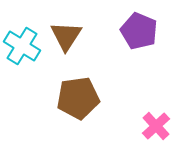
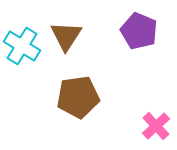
brown pentagon: moved 1 px up
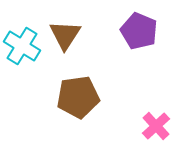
brown triangle: moved 1 px left, 1 px up
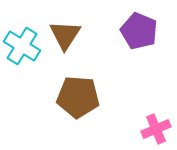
brown pentagon: rotated 12 degrees clockwise
pink cross: moved 3 px down; rotated 20 degrees clockwise
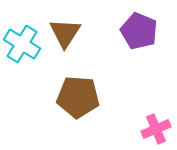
brown triangle: moved 2 px up
cyan cross: moved 2 px up
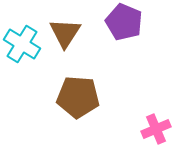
purple pentagon: moved 15 px left, 9 px up
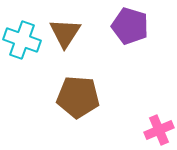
purple pentagon: moved 6 px right, 4 px down; rotated 6 degrees counterclockwise
cyan cross: moved 4 px up; rotated 12 degrees counterclockwise
pink cross: moved 3 px right, 1 px down
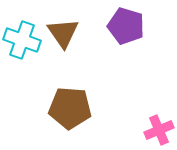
purple pentagon: moved 4 px left
brown triangle: moved 2 px left; rotated 8 degrees counterclockwise
brown pentagon: moved 8 px left, 11 px down
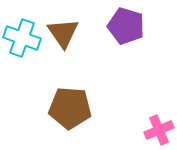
cyan cross: moved 2 px up
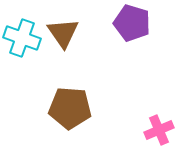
purple pentagon: moved 6 px right, 3 px up
